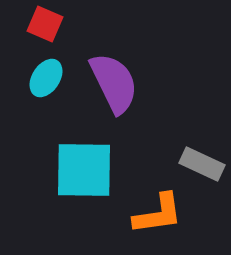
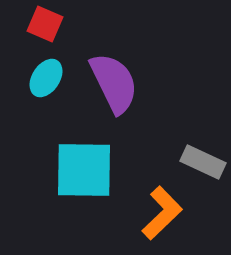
gray rectangle: moved 1 px right, 2 px up
orange L-shape: moved 4 px right, 1 px up; rotated 36 degrees counterclockwise
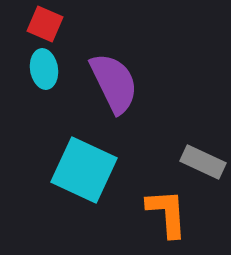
cyan ellipse: moved 2 px left, 9 px up; rotated 42 degrees counterclockwise
cyan square: rotated 24 degrees clockwise
orange L-shape: moved 5 px right; rotated 50 degrees counterclockwise
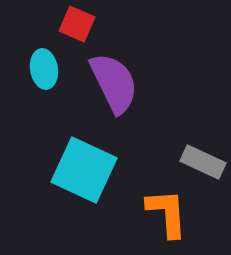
red square: moved 32 px right
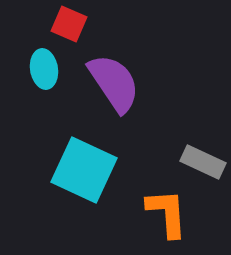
red square: moved 8 px left
purple semicircle: rotated 8 degrees counterclockwise
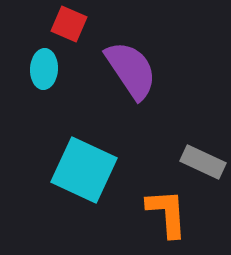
cyan ellipse: rotated 12 degrees clockwise
purple semicircle: moved 17 px right, 13 px up
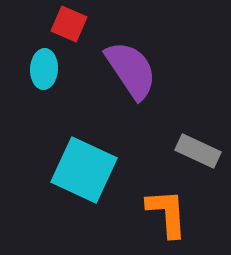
gray rectangle: moved 5 px left, 11 px up
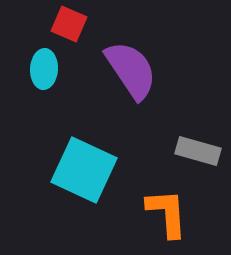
gray rectangle: rotated 9 degrees counterclockwise
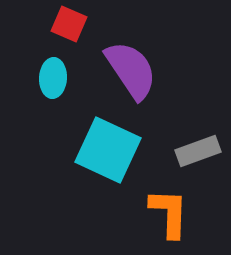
cyan ellipse: moved 9 px right, 9 px down
gray rectangle: rotated 36 degrees counterclockwise
cyan square: moved 24 px right, 20 px up
orange L-shape: moved 2 px right; rotated 6 degrees clockwise
